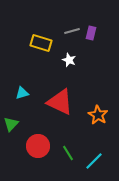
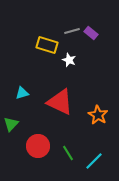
purple rectangle: rotated 64 degrees counterclockwise
yellow rectangle: moved 6 px right, 2 px down
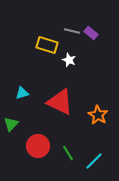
gray line: rotated 28 degrees clockwise
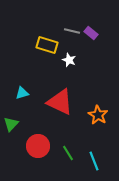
cyan line: rotated 66 degrees counterclockwise
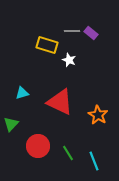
gray line: rotated 14 degrees counterclockwise
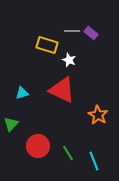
red triangle: moved 2 px right, 12 px up
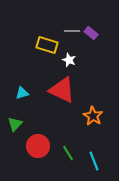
orange star: moved 5 px left, 1 px down
green triangle: moved 4 px right
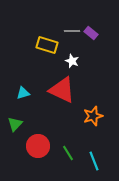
white star: moved 3 px right, 1 px down
cyan triangle: moved 1 px right
orange star: rotated 24 degrees clockwise
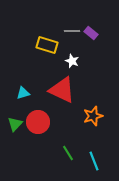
red circle: moved 24 px up
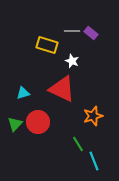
red triangle: moved 1 px up
green line: moved 10 px right, 9 px up
